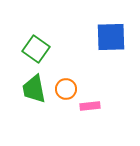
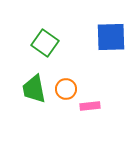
green square: moved 9 px right, 6 px up
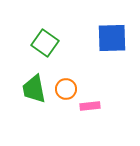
blue square: moved 1 px right, 1 px down
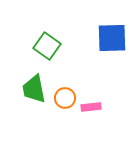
green square: moved 2 px right, 3 px down
orange circle: moved 1 px left, 9 px down
pink rectangle: moved 1 px right, 1 px down
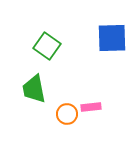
orange circle: moved 2 px right, 16 px down
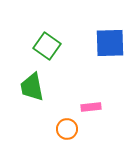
blue square: moved 2 px left, 5 px down
green trapezoid: moved 2 px left, 2 px up
orange circle: moved 15 px down
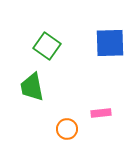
pink rectangle: moved 10 px right, 6 px down
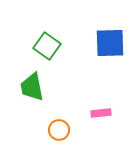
orange circle: moved 8 px left, 1 px down
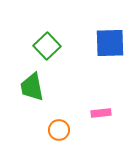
green square: rotated 12 degrees clockwise
